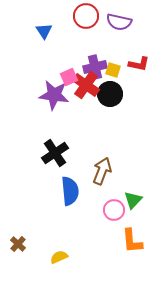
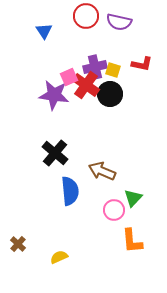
red L-shape: moved 3 px right
black cross: rotated 16 degrees counterclockwise
brown arrow: rotated 88 degrees counterclockwise
green triangle: moved 2 px up
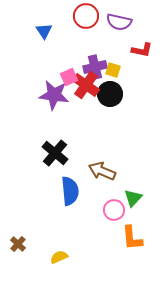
red L-shape: moved 14 px up
orange L-shape: moved 3 px up
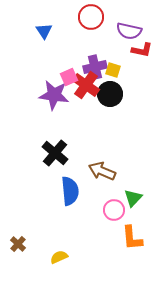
red circle: moved 5 px right, 1 px down
purple semicircle: moved 10 px right, 9 px down
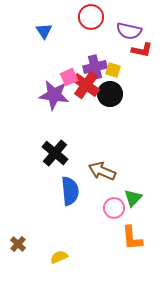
pink circle: moved 2 px up
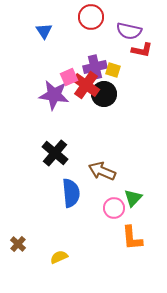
black circle: moved 6 px left
blue semicircle: moved 1 px right, 2 px down
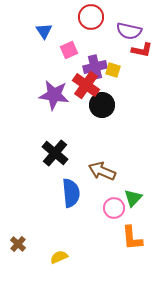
pink square: moved 27 px up
black circle: moved 2 px left, 11 px down
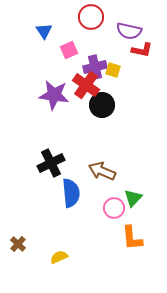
black cross: moved 4 px left, 10 px down; rotated 24 degrees clockwise
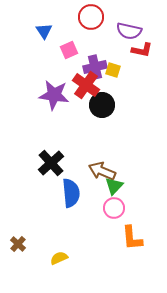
black cross: rotated 16 degrees counterclockwise
green triangle: moved 19 px left, 12 px up
yellow semicircle: moved 1 px down
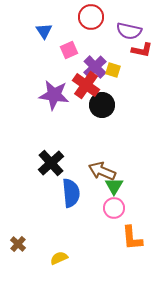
purple cross: rotated 30 degrees counterclockwise
green triangle: rotated 12 degrees counterclockwise
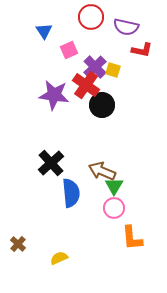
purple semicircle: moved 3 px left, 4 px up
